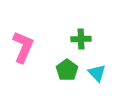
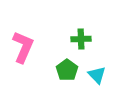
cyan triangle: moved 2 px down
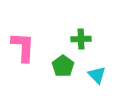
pink L-shape: rotated 20 degrees counterclockwise
green pentagon: moved 4 px left, 4 px up
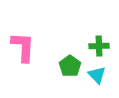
green cross: moved 18 px right, 7 px down
green pentagon: moved 7 px right
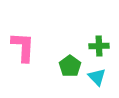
cyan triangle: moved 2 px down
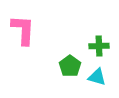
pink L-shape: moved 17 px up
cyan triangle: rotated 30 degrees counterclockwise
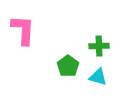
green pentagon: moved 2 px left
cyan triangle: moved 1 px right
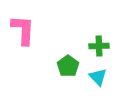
cyan triangle: rotated 30 degrees clockwise
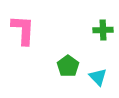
green cross: moved 4 px right, 16 px up
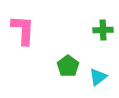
cyan triangle: rotated 36 degrees clockwise
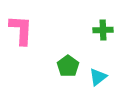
pink L-shape: moved 2 px left
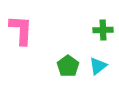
cyan triangle: moved 11 px up
